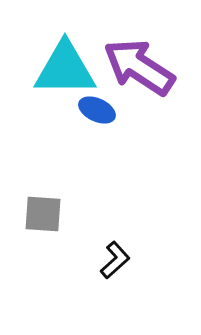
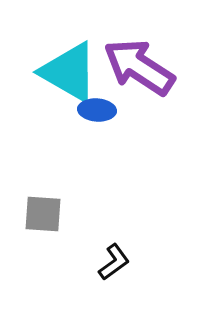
cyan triangle: moved 4 px right, 3 px down; rotated 30 degrees clockwise
blue ellipse: rotated 21 degrees counterclockwise
black L-shape: moved 1 px left, 2 px down; rotated 6 degrees clockwise
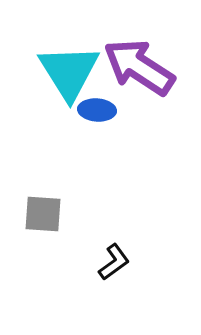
cyan triangle: rotated 28 degrees clockwise
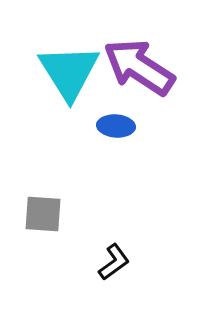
blue ellipse: moved 19 px right, 16 px down
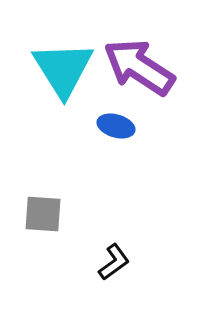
cyan triangle: moved 6 px left, 3 px up
blue ellipse: rotated 12 degrees clockwise
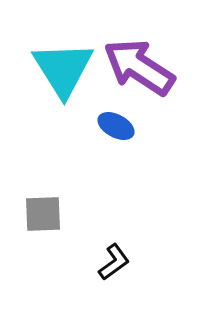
blue ellipse: rotated 12 degrees clockwise
gray square: rotated 6 degrees counterclockwise
